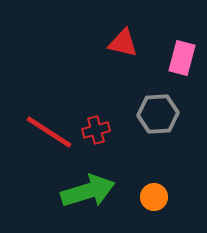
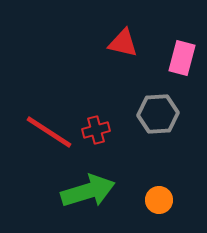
orange circle: moved 5 px right, 3 px down
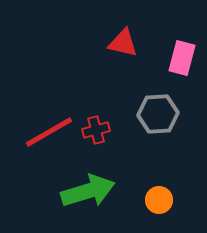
red line: rotated 63 degrees counterclockwise
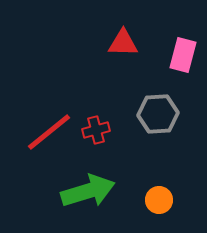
red triangle: rotated 12 degrees counterclockwise
pink rectangle: moved 1 px right, 3 px up
red line: rotated 9 degrees counterclockwise
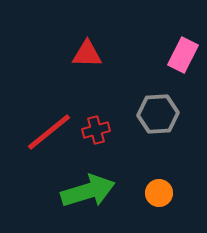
red triangle: moved 36 px left, 11 px down
pink rectangle: rotated 12 degrees clockwise
orange circle: moved 7 px up
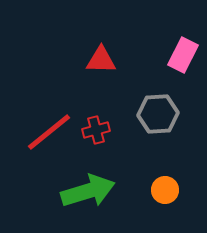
red triangle: moved 14 px right, 6 px down
orange circle: moved 6 px right, 3 px up
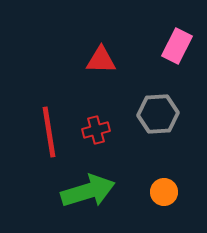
pink rectangle: moved 6 px left, 9 px up
red line: rotated 60 degrees counterclockwise
orange circle: moved 1 px left, 2 px down
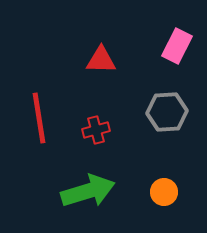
gray hexagon: moved 9 px right, 2 px up
red line: moved 10 px left, 14 px up
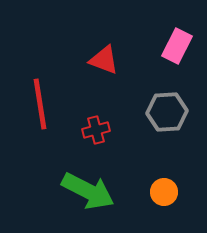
red triangle: moved 3 px right; rotated 20 degrees clockwise
red line: moved 1 px right, 14 px up
green arrow: rotated 44 degrees clockwise
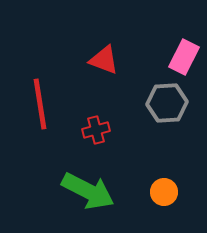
pink rectangle: moved 7 px right, 11 px down
gray hexagon: moved 9 px up
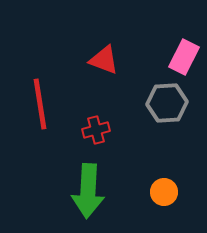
green arrow: rotated 66 degrees clockwise
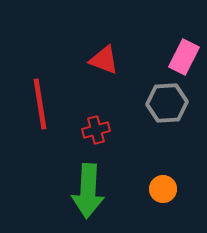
orange circle: moved 1 px left, 3 px up
